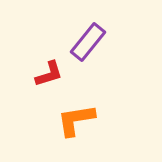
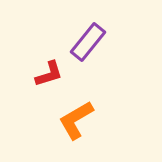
orange L-shape: rotated 21 degrees counterclockwise
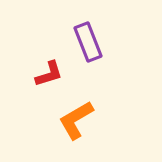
purple rectangle: rotated 60 degrees counterclockwise
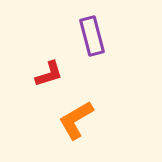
purple rectangle: moved 4 px right, 6 px up; rotated 6 degrees clockwise
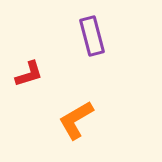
red L-shape: moved 20 px left
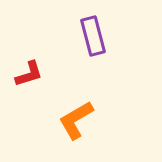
purple rectangle: moved 1 px right
